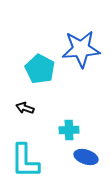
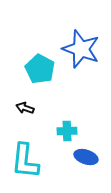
blue star: rotated 24 degrees clockwise
cyan cross: moved 2 px left, 1 px down
cyan L-shape: rotated 6 degrees clockwise
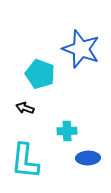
cyan pentagon: moved 5 px down; rotated 8 degrees counterclockwise
blue ellipse: moved 2 px right, 1 px down; rotated 20 degrees counterclockwise
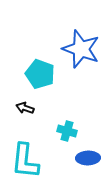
cyan cross: rotated 18 degrees clockwise
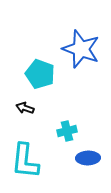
cyan cross: rotated 30 degrees counterclockwise
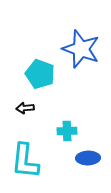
black arrow: rotated 24 degrees counterclockwise
cyan cross: rotated 12 degrees clockwise
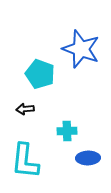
black arrow: moved 1 px down
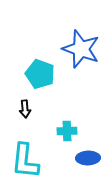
black arrow: rotated 90 degrees counterclockwise
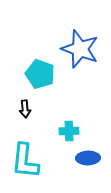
blue star: moved 1 px left
cyan cross: moved 2 px right
